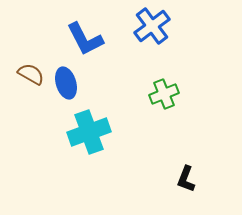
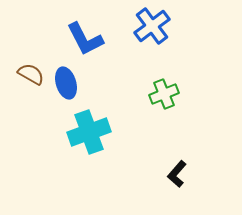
black L-shape: moved 9 px left, 5 px up; rotated 20 degrees clockwise
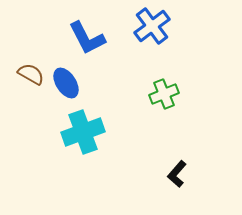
blue L-shape: moved 2 px right, 1 px up
blue ellipse: rotated 16 degrees counterclockwise
cyan cross: moved 6 px left
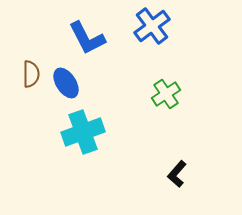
brown semicircle: rotated 60 degrees clockwise
green cross: moved 2 px right; rotated 12 degrees counterclockwise
